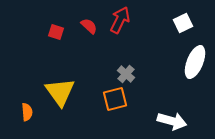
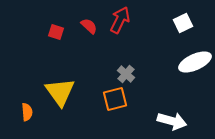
white ellipse: rotated 44 degrees clockwise
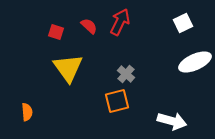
red arrow: moved 2 px down
yellow triangle: moved 8 px right, 24 px up
orange square: moved 2 px right, 2 px down
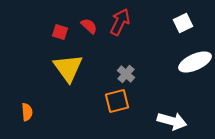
red square: moved 4 px right
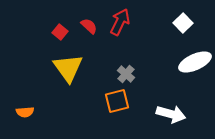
white square: rotated 18 degrees counterclockwise
red square: rotated 21 degrees clockwise
orange semicircle: moved 2 px left; rotated 90 degrees clockwise
white arrow: moved 1 px left, 7 px up
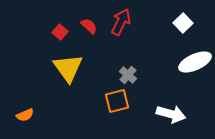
red arrow: moved 1 px right
gray cross: moved 2 px right, 1 px down
orange semicircle: moved 3 px down; rotated 18 degrees counterclockwise
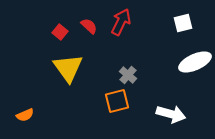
white square: rotated 30 degrees clockwise
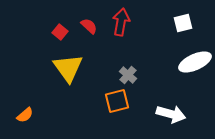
red arrow: rotated 16 degrees counterclockwise
orange semicircle: rotated 18 degrees counterclockwise
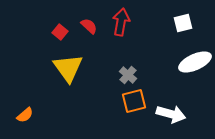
orange square: moved 17 px right
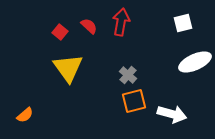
white arrow: moved 1 px right
